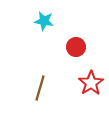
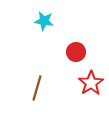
red circle: moved 5 px down
brown line: moved 3 px left
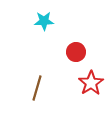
cyan star: rotated 12 degrees counterclockwise
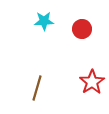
red circle: moved 6 px right, 23 px up
red star: moved 1 px right, 1 px up
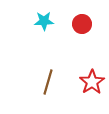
red circle: moved 5 px up
brown line: moved 11 px right, 6 px up
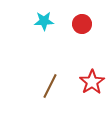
brown line: moved 2 px right, 4 px down; rotated 10 degrees clockwise
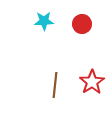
brown line: moved 5 px right, 1 px up; rotated 20 degrees counterclockwise
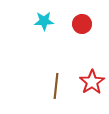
brown line: moved 1 px right, 1 px down
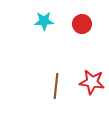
red star: rotated 30 degrees counterclockwise
